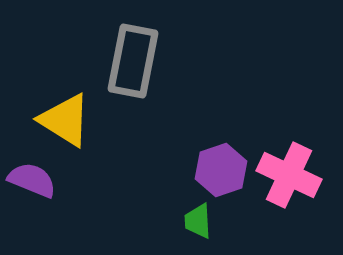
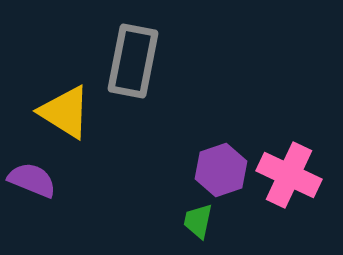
yellow triangle: moved 8 px up
green trapezoid: rotated 15 degrees clockwise
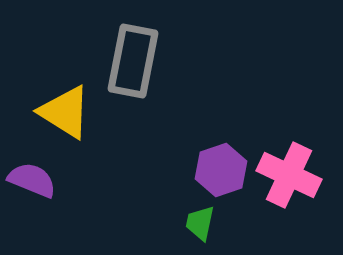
green trapezoid: moved 2 px right, 2 px down
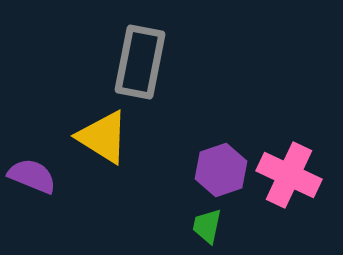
gray rectangle: moved 7 px right, 1 px down
yellow triangle: moved 38 px right, 25 px down
purple semicircle: moved 4 px up
green trapezoid: moved 7 px right, 3 px down
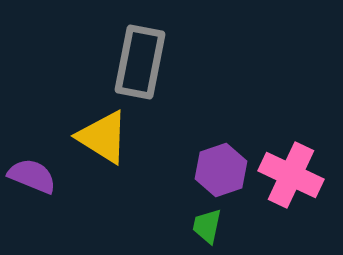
pink cross: moved 2 px right
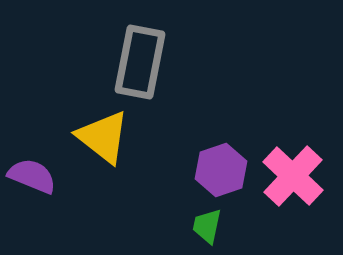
yellow triangle: rotated 6 degrees clockwise
pink cross: moved 2 px right, 1 px down; rotated 18 degrees clockwise
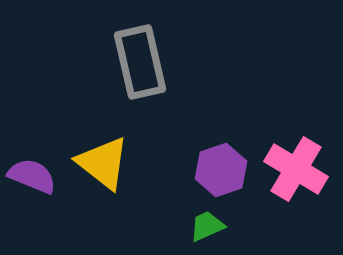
gray rectangle: rotated 24 degrees counterclockwise
yellow triangle: moved 26 px down
pink cross: moved 3 px right, 7 px up; rotated 12 degrees counterclockwise
green trapezoid: rotated 54 degrees clockwise
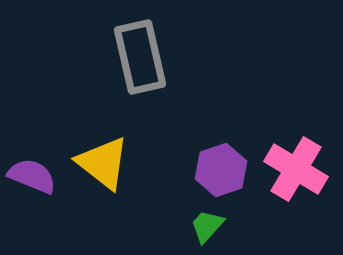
gray rectangle: moved 5 px up
green trapezoid: rotated 24 degrees counterclockwise
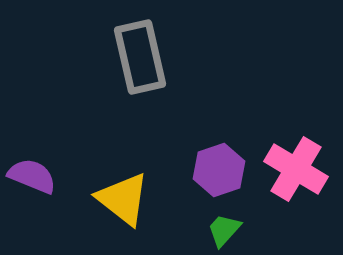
yellow triangle: moved 20 px right, 36 px down
purple hexagon: moved 2 px left
green trapezoid: moved 17 px right, 4 px down
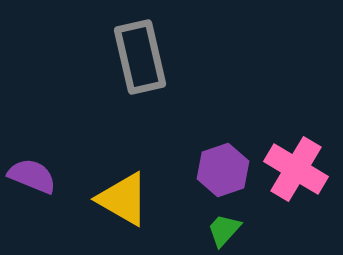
purple hexagon: moved 4 px right
yellow triangle: rotated 8 degrees counterclockwise
